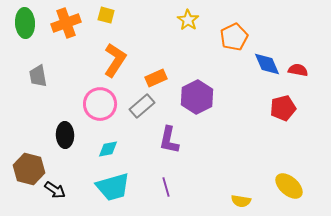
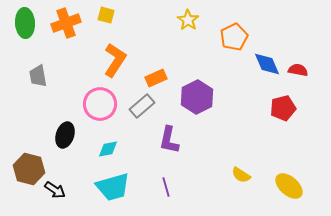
black ellipse: rotated 20 degrees clockwise
yellow semicircle: moved 26 px up; rotated 24 degrees clockwise
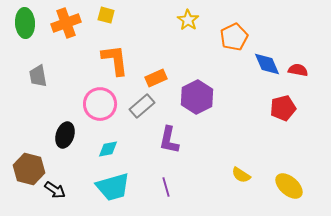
orange L-shape: rotated 40 degrees counterclockwise
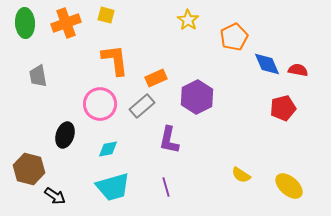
black arrow: moved 6 px down
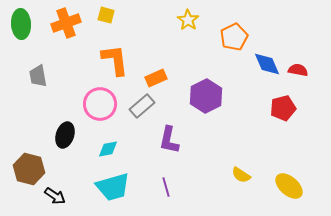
green ellipse: moved 4 px left, 1 px down
purple hexagon: moved 9 px right, 1 px up
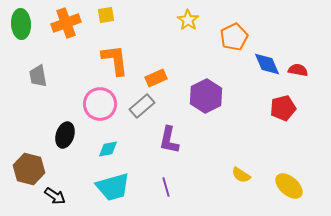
yellow square: rotated 24 degrees counterclockwise
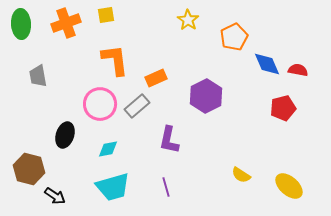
gray rectangle: moved 5 px left
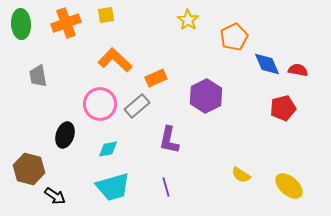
orange L-shape: rotated 40 degrees counterclockwise
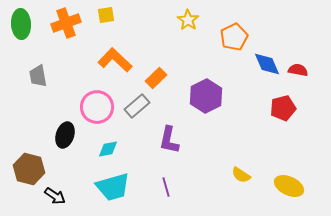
orange rectangle: rotated 20 degrees counterclockwise
pink circle: moved 3 px left, 3 px down
yellow ellipse: rotated 16 degrees counterclockwise
